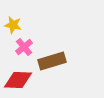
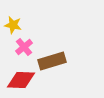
red diamond: moved 3 px right
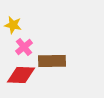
brown rectangle: rotated 16 degrees clockwise
red diamond: moved 5 px up
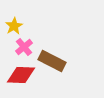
yellow star: moved 1 px right, 1 px down; rotated 30 degrees clockwise
brown rectangle: rotated 28 degrees clockwise
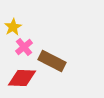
yellow star: moved 1 px left, 1 px down
red diamond: moved 1 px right, 3 px down
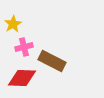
yellow star: moved 3 px up
pink cross: rotated 24 degrees clockwise
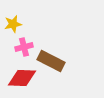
yellow star: rotated 18 degrees clockwise
brown rectangle: moved 1 px left
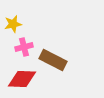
brown rectangle: moved 2 px right, 1 px up
red diamond: moved 1 px down
